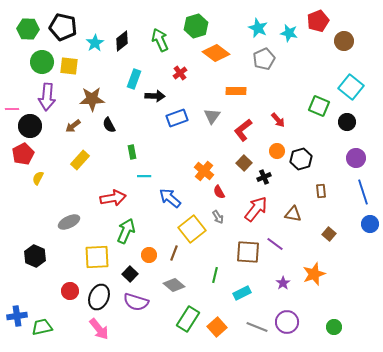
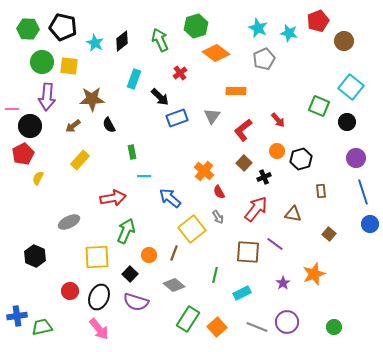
cyan star at (95, 43): rotated 12 degrees counterclockwise
black arrow at (155, 96): moved 5 px right, 1 px down; rotated 42 degrees clockwise
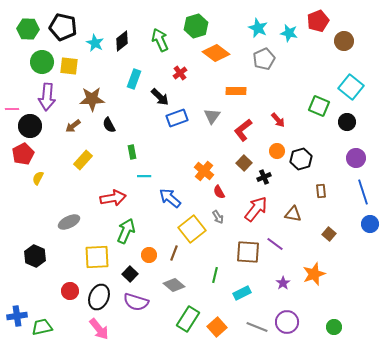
yellow rectangle at (80, 160): moved 3 px right
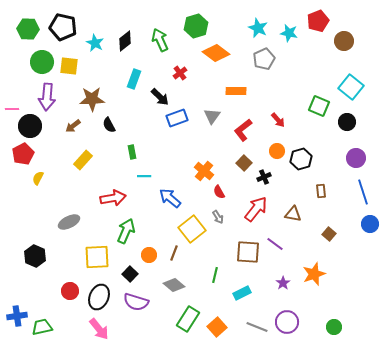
black diamond at (122, 41): moved 3 px right
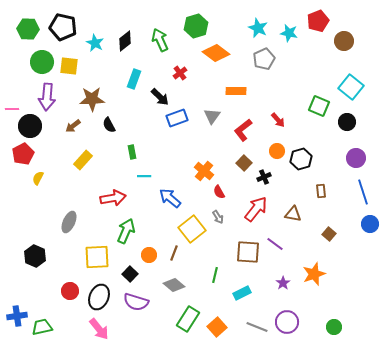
gray ellipse at (69, 222): rotated 40 degrees counterclockwise
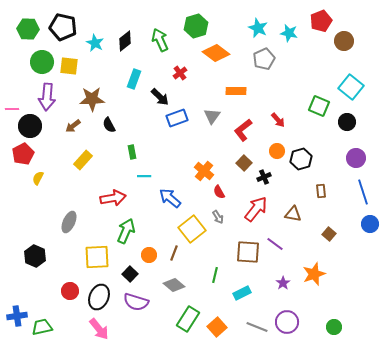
red pentagon at (318, 21): moved 3 px right
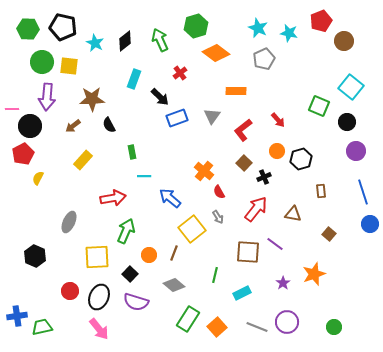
purple circle at (356, 158): moved 7 px up
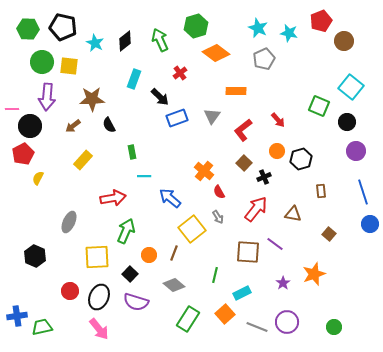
orange square at (217, 327): moved 8 px right, 13 px up
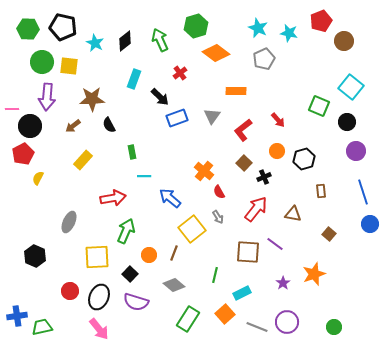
black hexagon at (301, 159): moved 3 px right
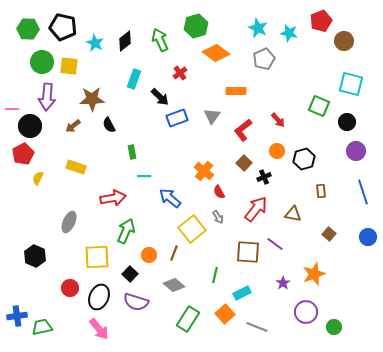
cyan square at (351, 87): moved 3 px up; rotated 25 degrees counterclockwise
yellow rectangle at (83, 160): moved 7 px left, 7 px down; rotated 66 degrees clockwise
blue circle at (370, 224): moved 2 px left, 13 px down
red circle at (70, 291): moved 3 px up
purple circle at (287, 322): moved 19 px right, 10 px up
